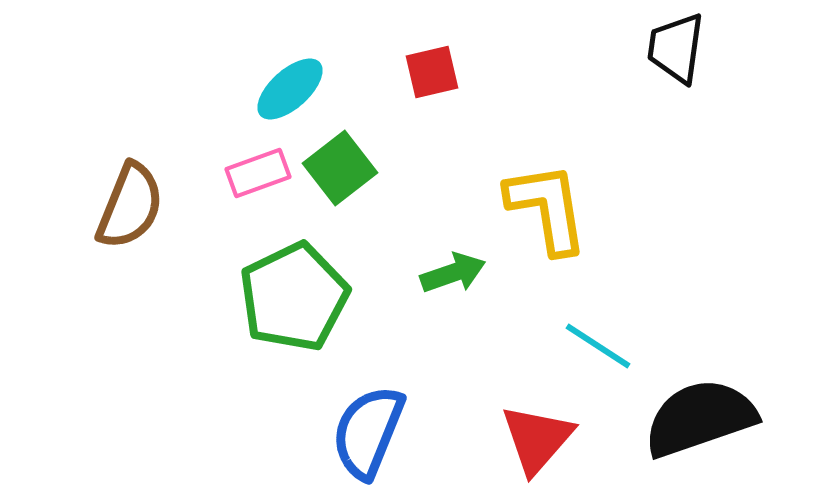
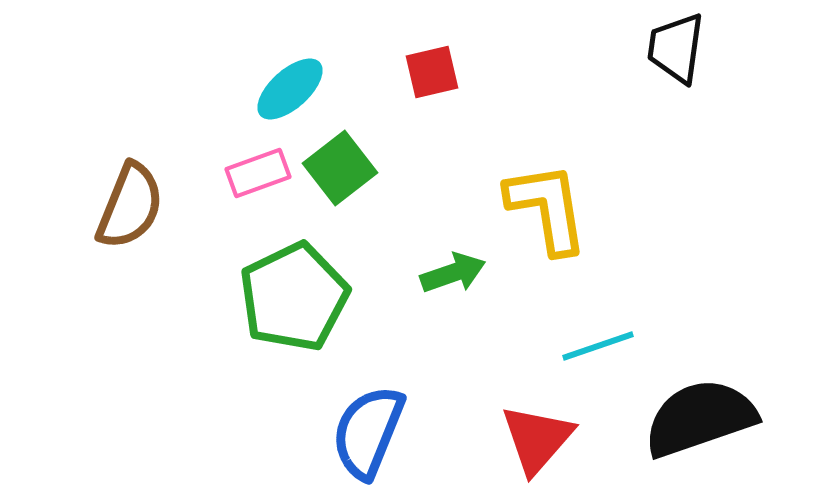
cyan line: rotated 52 degrees counterclockwise
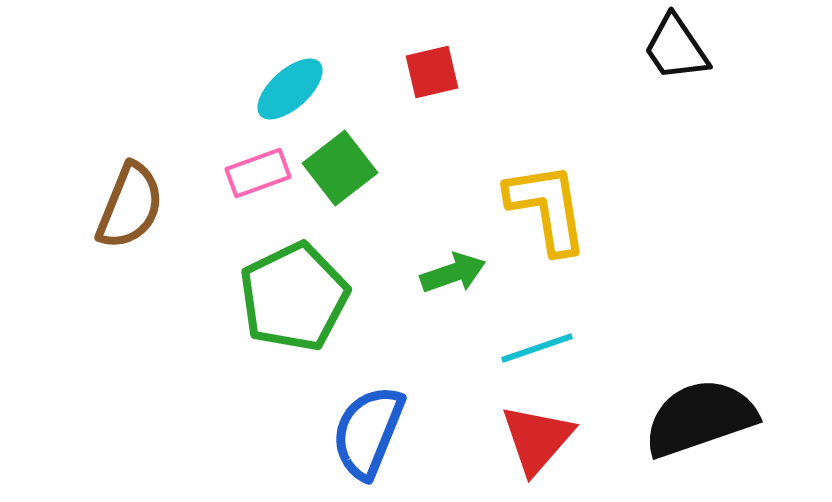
black trapezoid: rotated 42 degrees counterclockwise
cyan line: moved 61 px left, 2 px down
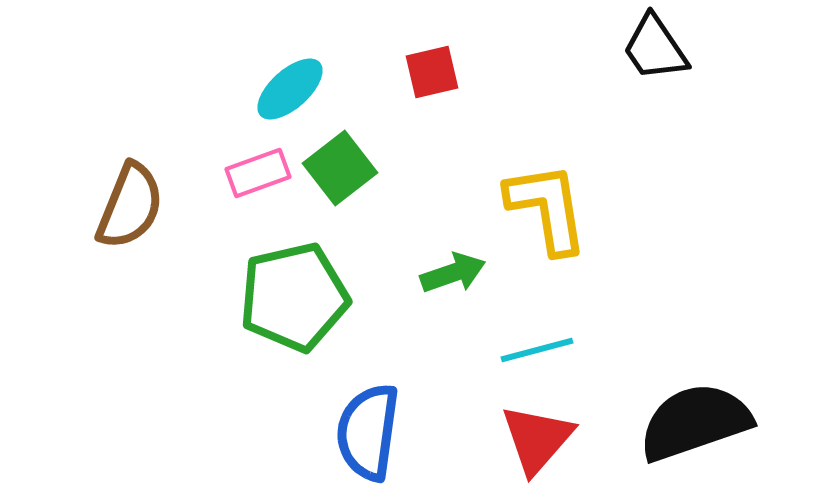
black trapezoid: moved 21 px left
green pentagon: rotated 13 degrees clockwise
cyan line: moved 2 px down; rotated 4 degrees clockwise
black semicircle: moved 5 px left, 4 px down
blue semicircle: rotated 14 degrees counterclockwise
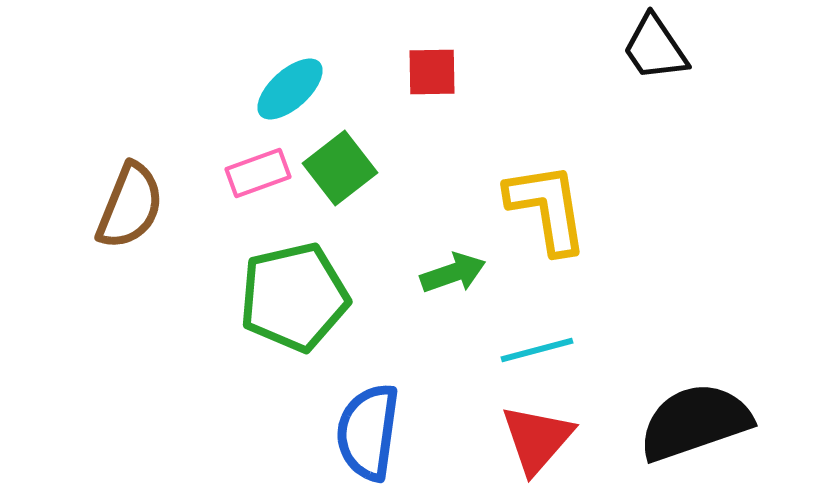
red square: rotated 12 degrees clockwise
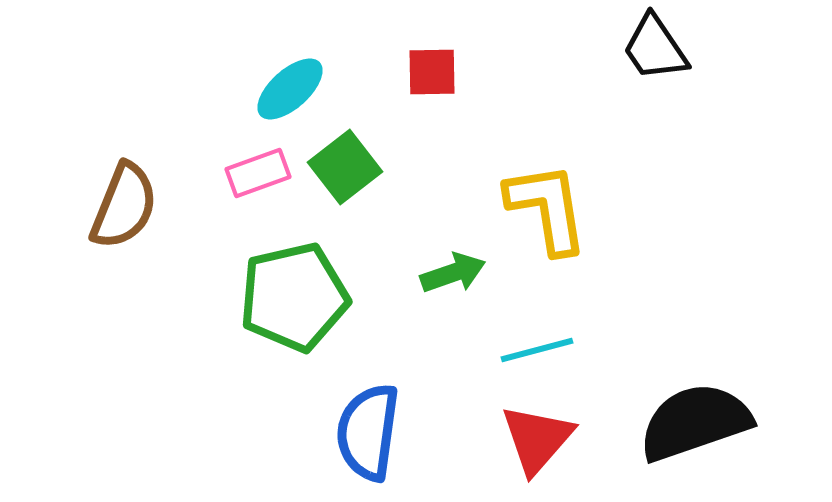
green square: moved 5 px right, 1 px up
brown semicircle: moved 6 px left
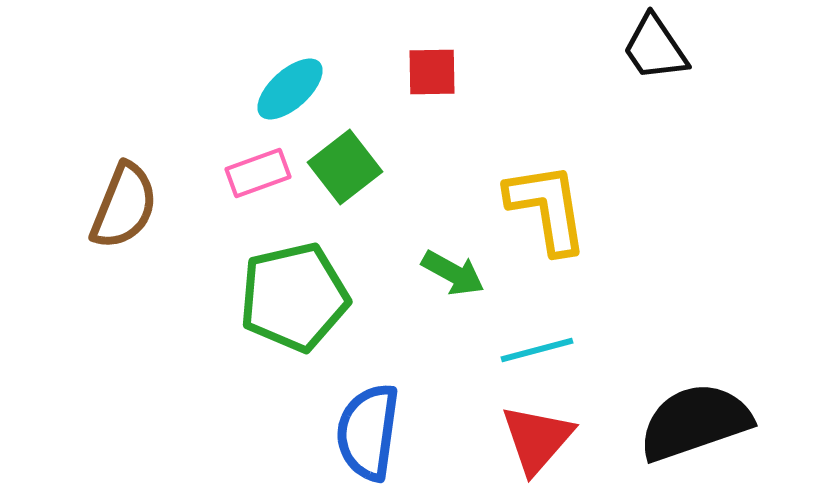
green arrow: rotated 48 degrees clockwise
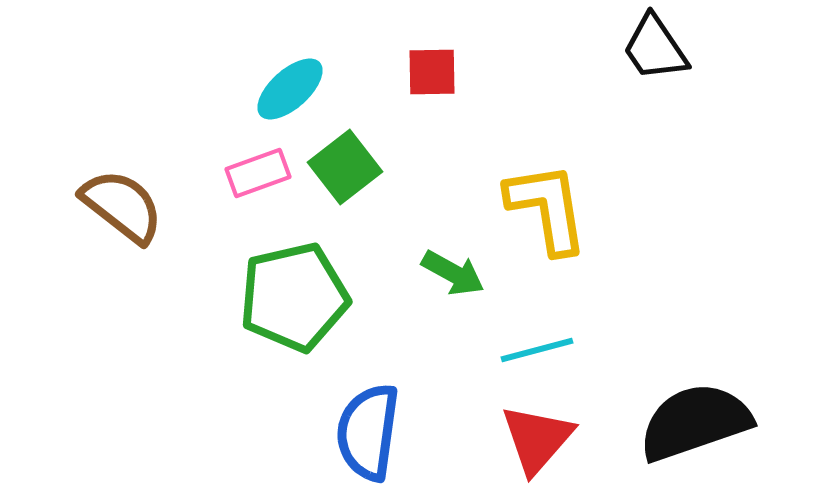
brown semicircle: moved 2 px left; rotated 74 degrees counterclockwise
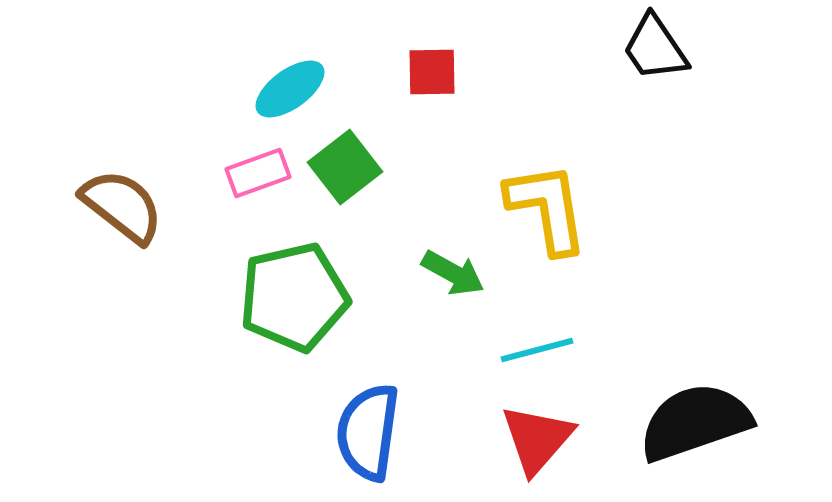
cyan ellipse: rotated 6 degrees clockwise
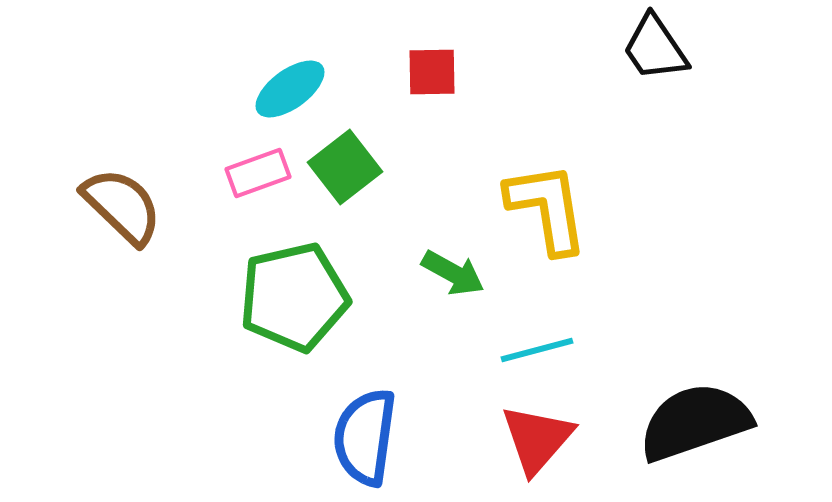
brown semicircle: rotated 6 degrees clockwise
blue semicircle: moved 3 px left, 5 px down
